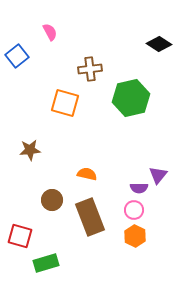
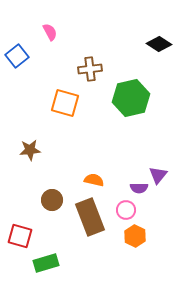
orange semicircle: moved 7 px right, 6 px down
pink circle: moved 8 px left
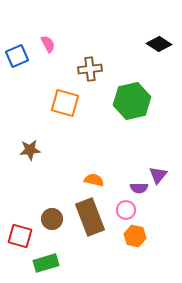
pink semicircle: moved 2 px left, 12 px down
blue square: rotated 15 degrees clockwise
green hexagon: moved 1 px right, 3 px down
brown circle: moved 19 px down
orange hexagon: rotated 15 degrees counterclockwise
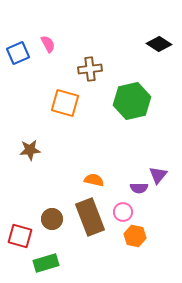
blue square: moved 1 px right, 3 px up
pink circle: moved 3 px left, 2 px down
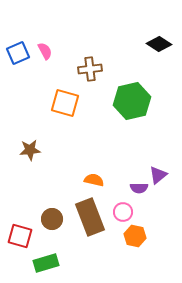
pink semicircle: moved 3 px left, 7 px down
purple triangle: rotated 12 degrees clockwise
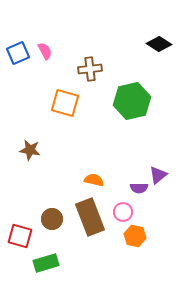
brown star: rotated 15 degrees clockwise
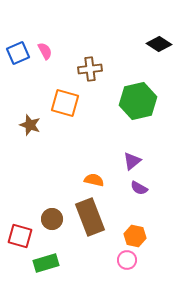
green hexagon: moved 6 px right
brown star: moved 25 px up; rotated 10 degrees clockwise
purple triangle: moved 26 px left, 14 px up
purple semicircle: rotated 30 degrees clockwise
pink circle: moved 4 px right, 48 px down
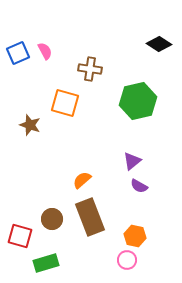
brown cross: rotated 15 degrees clockwise
orange semicircle: moved 12 px left; rotated 54 degrees counterclockwise
purple semicircle: moved 2 px up
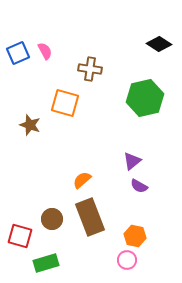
green hexagon: moved 7 px right, 3 px up
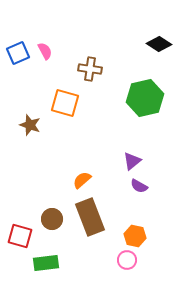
green rectangle: rotated 10 degrees clockwise
